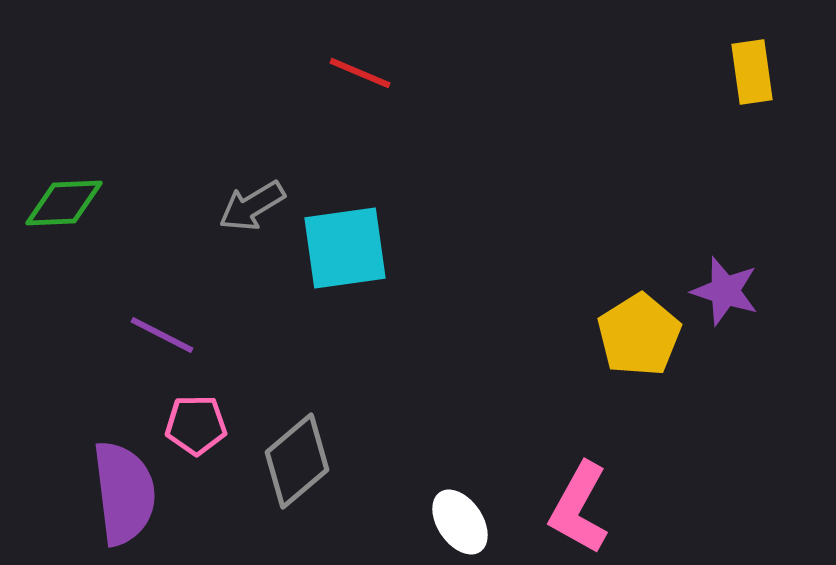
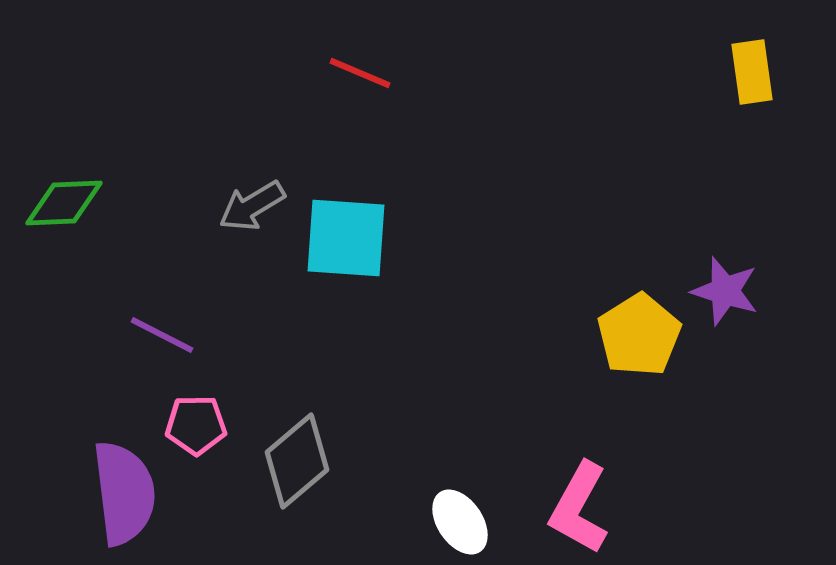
cyan square: moved 1 px right, 10 px up; rotated 12 degrees clockwise
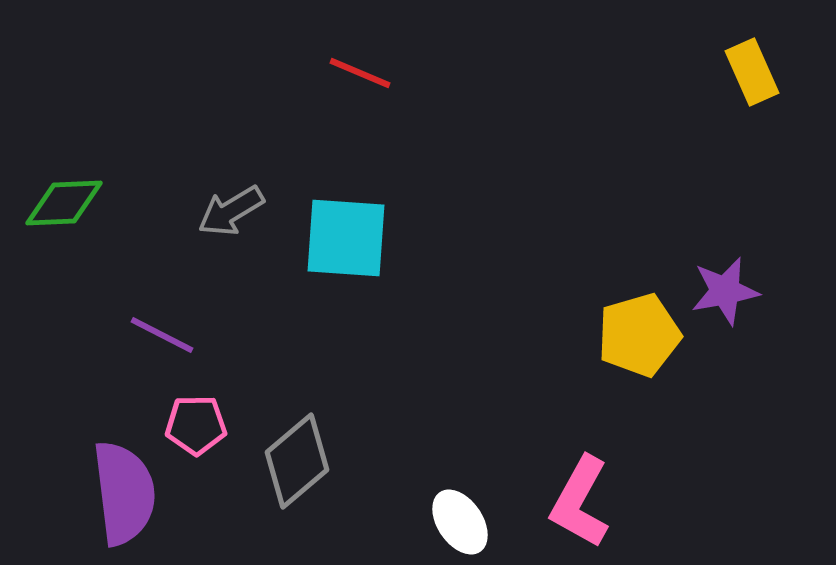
yellow rectangle: rotated 16 degrees counterclockwise
gray arrow: moved 21 px left, 5 px down
purple star: rotated 28 degrees counterclockwise
yellow pentagon: rotated 16 degrees clockwise
pink L-shape: moved 1 px right, 6 px up
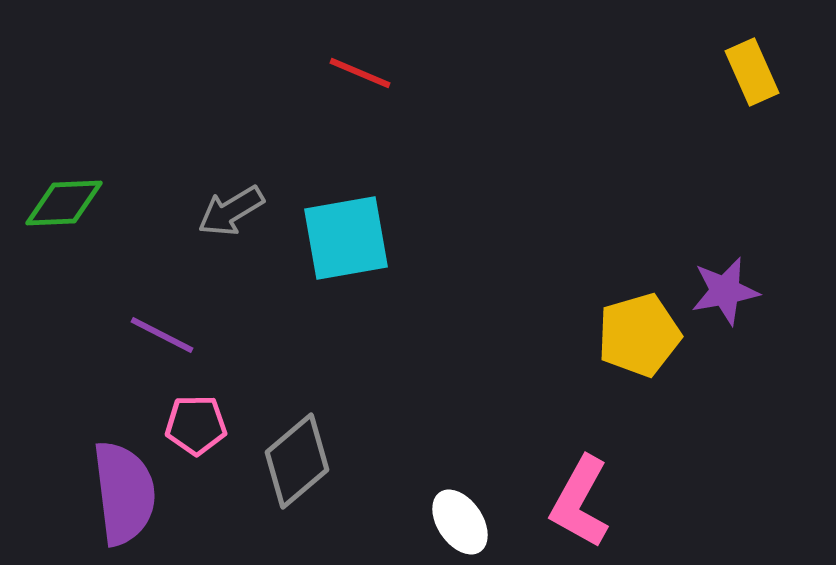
cyan square: rotated 14 degrees counterclockwise
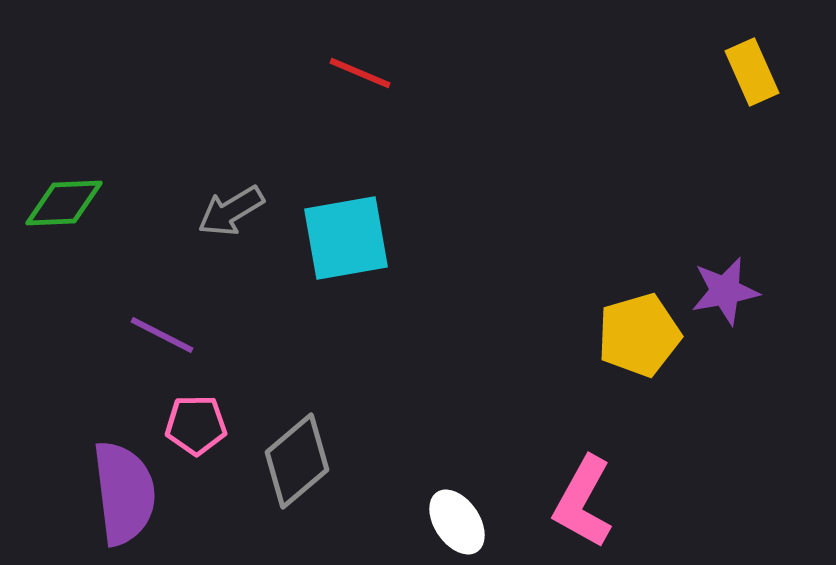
pink L-shape: moved 3 px right
white ellipse: moved 3 px left
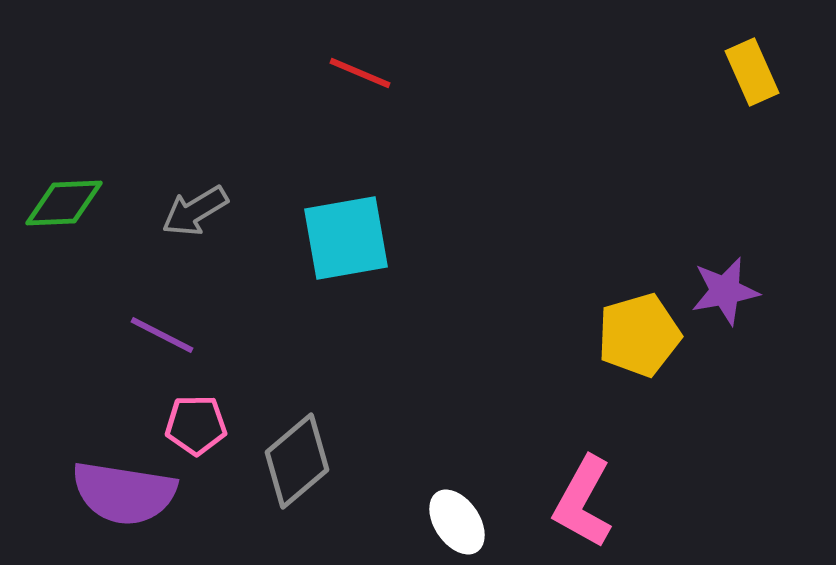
gray arrow: moved 36 px left
purple semicircle: rotated 106 degrees clockwise
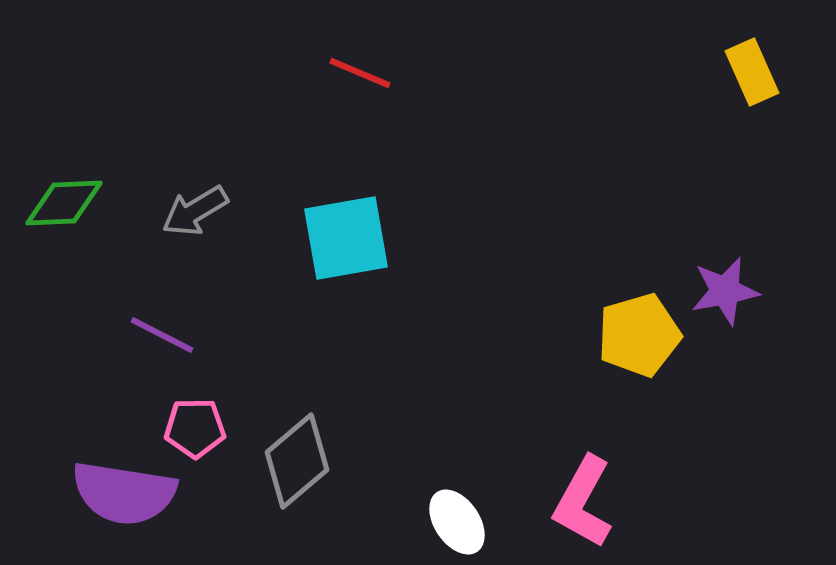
pink pentagon: moved 1 px left, 3 px down
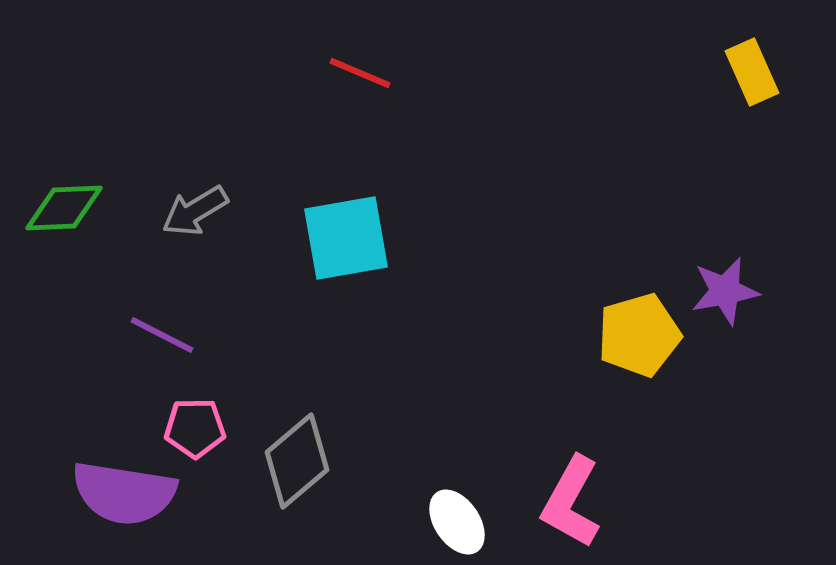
green diamond: moved 5 px down
pink L-shape: moved 12 px left
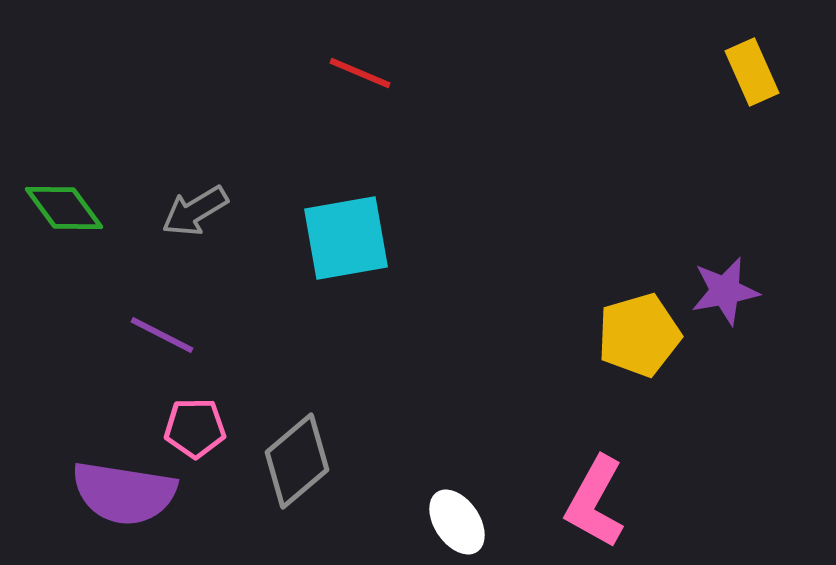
green diamond: rotated 56 degrees clockwise
pink L-shape: moved 24 px right
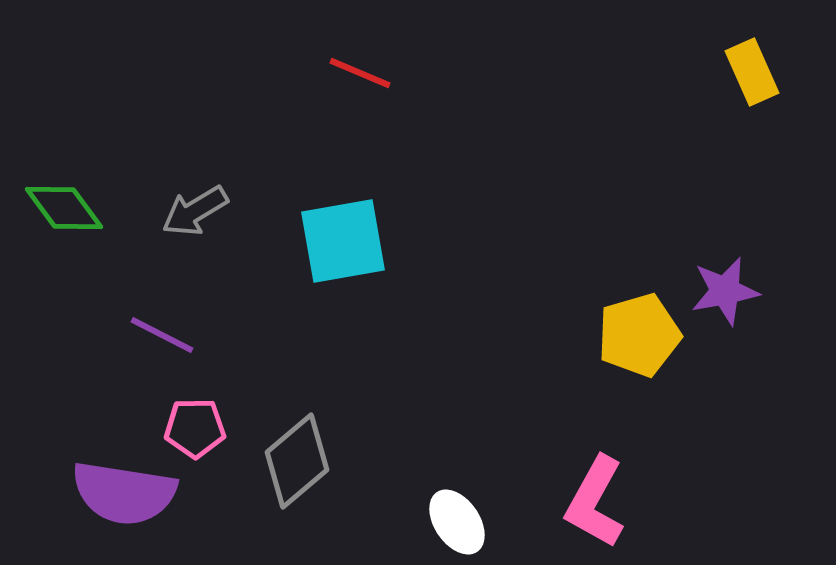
cyan square: moved 3 px left, 3 px down
